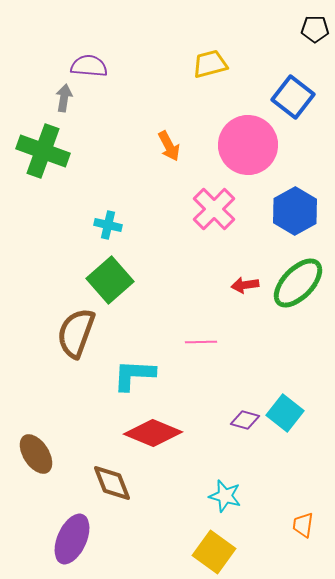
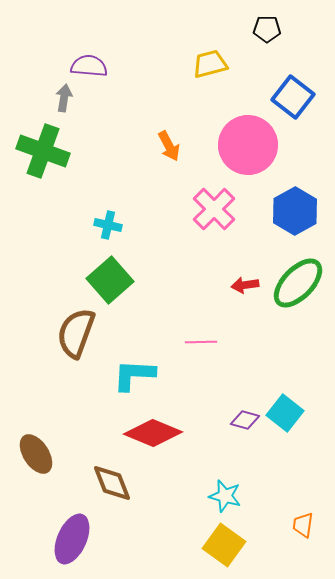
black pentagon: moved 48 px left
yellow square: moved 10 px right, 7 px up
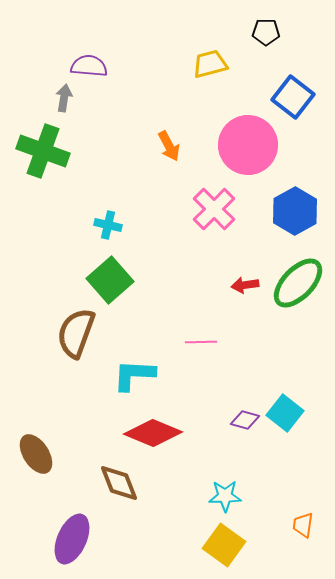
black pentagon: moved 1 px left, 3 px down
brown diamond: moved 7 px right
cyan star: rotated 16 degrees counterclockwise
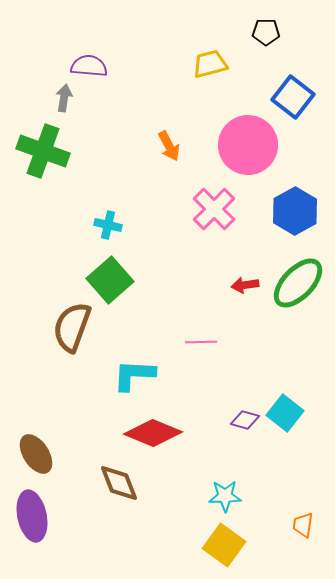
brown semicircle: moved 4 px left, 6 px up
purple ellipse: moved 40 px left, 23 px up; rotated 36 degrees counterclockwise
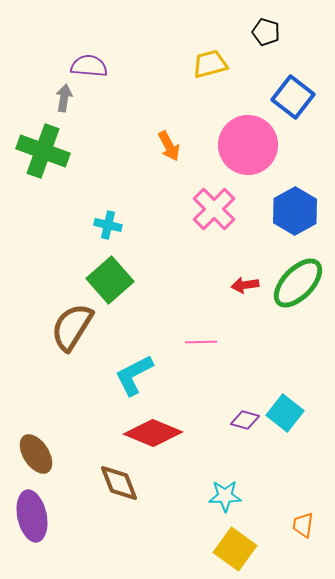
black pentagon: rotated 16 degrees clockwise
brown semicircle: rotated 12 degrees clockwise
cyan L-shape: rotated 30 degrees counterclockwise
yellow square: moved 11 px right, 4 px down
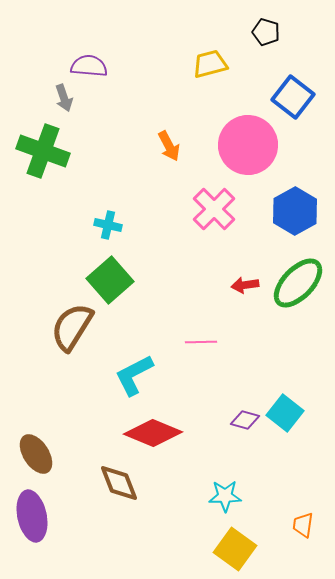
gray arrow: rotated 152 degrees clockwise
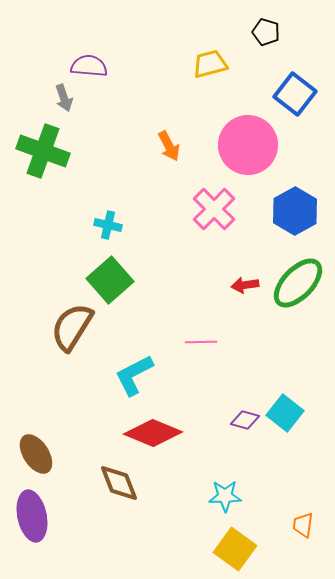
blue square: moved 2 px right, 3 px up
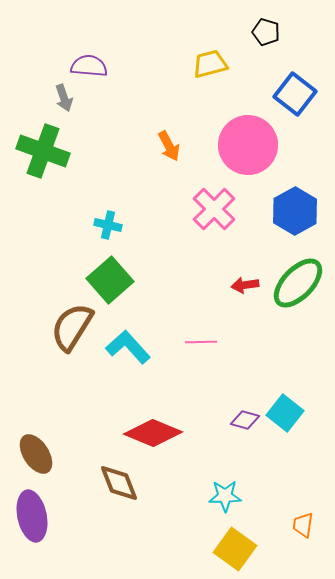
cyan L-shape: moved 6 px left, 28 px up; rotated 75 degrees clockwise
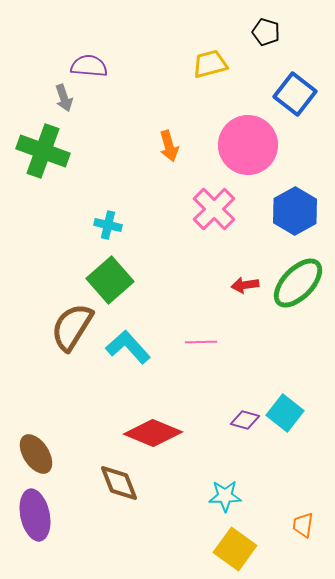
orange arrow: rotated 12 degrees clockwise
purple ellipse: moved 3 px right, 1 px up
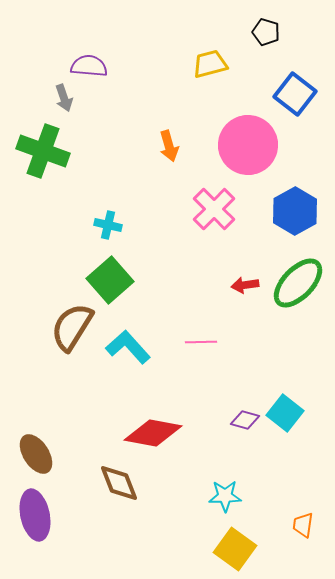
red diamond: rotated 12 degrees counterclockwise
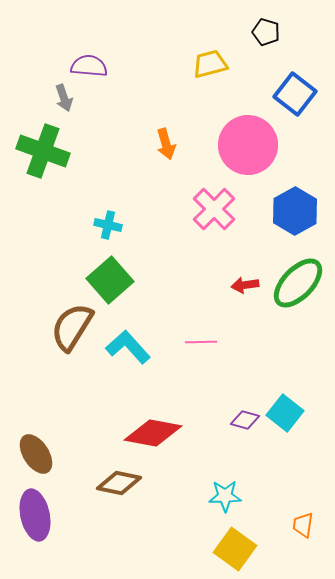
orange arrow: moved 3 px left, 2 px up
brown diamond: rotated 57 degrees counterclockwise
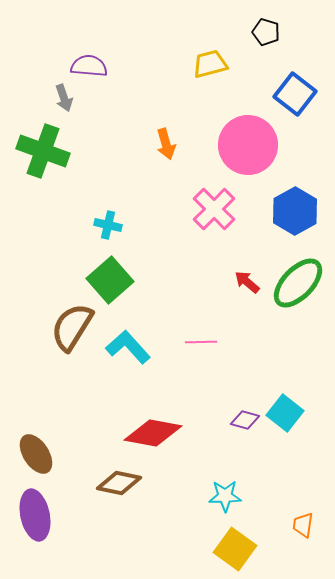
red arrow: moved 2 px right, 3 px up; rotated 48 degrees clockwise
